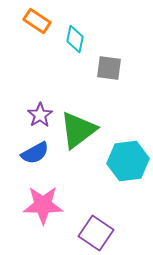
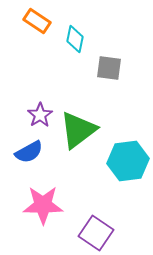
blue semicircle: moved 6 px left, 1 px up
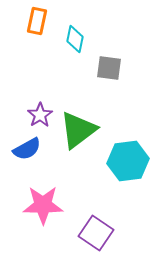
orange rectangle: rotated 68 degrees clockwise
blue semicircle: moved 2 px left, 3 px up
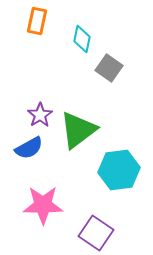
cyan diamond: moved 7 px right
gray square: rotated 28 degrees clockwise
blue semicircle: moved 2 px right, 1 px up
cyan hexagon: moved 9 px left, 9 px down
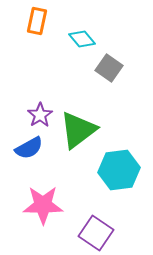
cyan diamond: rotated 52 degrees counterclockwise
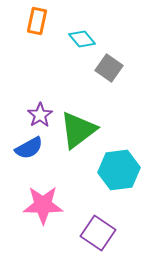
purple square: moved 2 px right
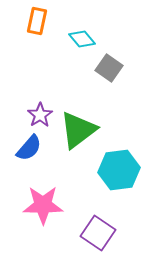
blue semicircle: rotated 20 degrees counterclockwise
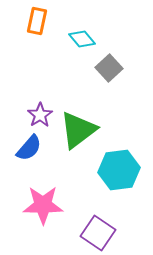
gray square: rotated 12 degrees clockwise
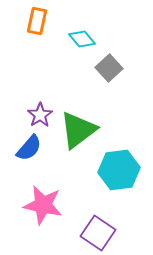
pink star: rotated 12 degrees clockwise
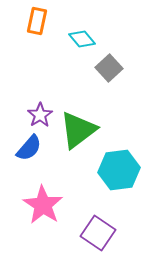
pink star: rotated 21 degrees clockwise
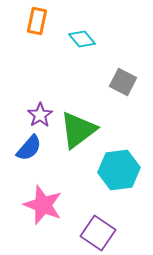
gray square: moved 14 px right, 14 px down; rotated 20 degrees counterclockwise
pink star: rotated 12 degrees counterclockwise
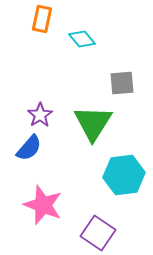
orange rectangle: moved 5 px right, 2 px up
gray square: moved 1 px left, 1 px down; rotated 32 degrees counterclockwise
green triangle: moved 15 px right, 7 px up; rotated 21 degrees counterclockwise
cyan hexagon: moved 5 px right, 5 px down
